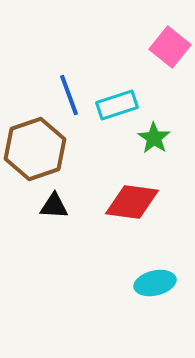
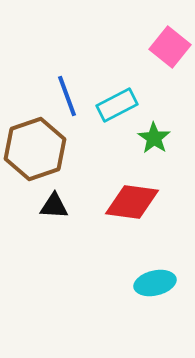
blue line: moved 2 px left, 1 px down
cyan rectangle: rotated 9 degrees counterclockwise
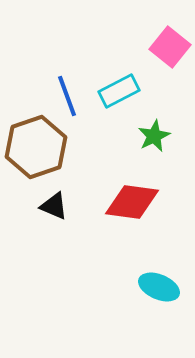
cyan rectangle: moved 2 px right, 14 px up
green star: moved 2 px up; rotated 12 degrees clockwise
brown hexagon: moved 1 px right, 2 px up
black triangle: rotated 20 degrees clockwise
cyan ellipse: moved 4 px right, 4 px down; rotated 36 degrees clockwise
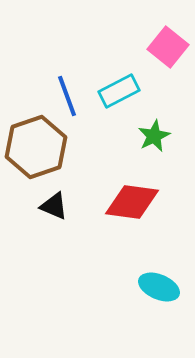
pink square: moved 2 px left
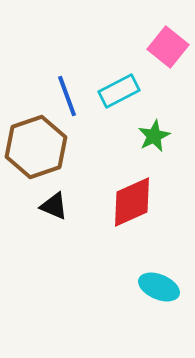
red diamond: rotated 32 degrees counterclockwise
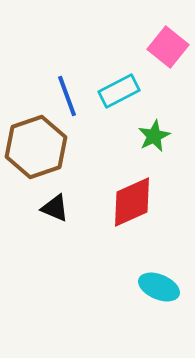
black triangle: moved 1 px right, 2 px down
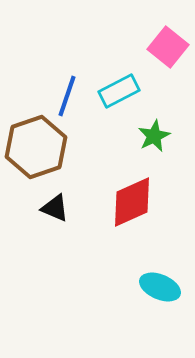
blue line: rotated 39 degrees clockwise
cyan ellipse: moved 1 px right
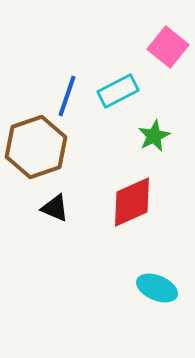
cyan rectangle: moved 1 px left
cyan ellipse: moved 3 px left, 1 px down
